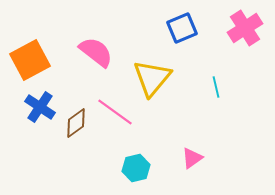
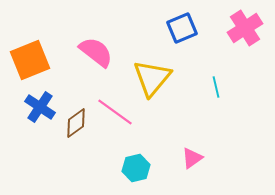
orange square: rotated 6 degrees clockwise
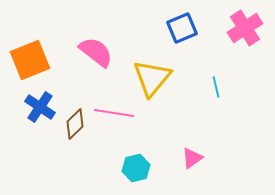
pink line: moved 1 px left, 1 px down; rotated 27 degrees counterclockwise
brown diamond: moved 1 px left, 1 px down; rotated 8 degrees counterclockwise
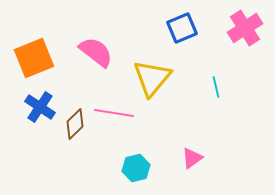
orange square: moved 4 px right, 2 px up
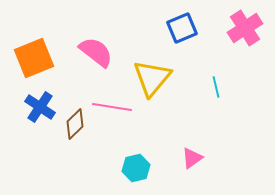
pink line: moved 2 px left, 6 px up
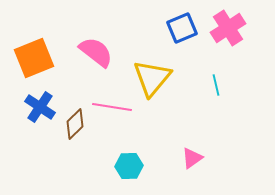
pink cross: moved 17 px left
cyan line: moved 2 px up
cyan hexagon: moved 7 px left, 2 px up; rotated 12 degrees clockwise
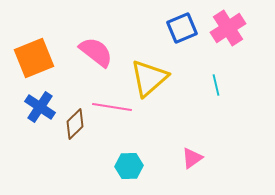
yellow triangle: moved 3 px left; rotated 9 degrees clockwise
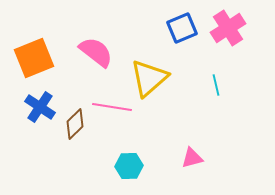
pink triangle: rotated 20 degrees clockwise
